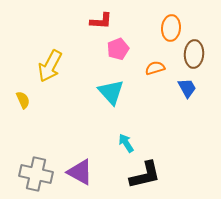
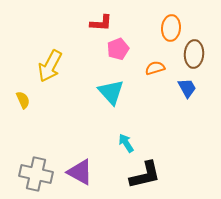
red L-shape: moved 2 px down
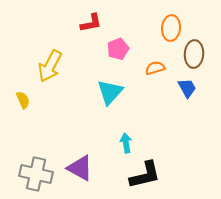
red L-shape: moved 10 px left; rotated 15 degrees counterclockwise
cyan triangle: moved 1 px left; rotated 24 degrees clockwise
cyan arrow: rotated 24 degrees clockwise
purple triangle: moved 4 px up
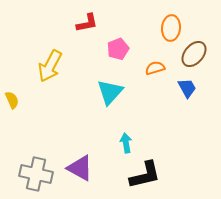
red L-shape: moved 4 px left
brown ellipse: rotated 36 degrees clockwise
yellow semicircle: moved 11 px left
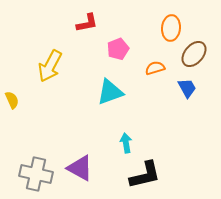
cyan triangle: rotated 28 degrees clockwise
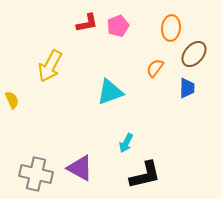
pink pentagon: moved 23 px up
orange semicircle: rotated 36 degrees counterclockwise
blue trapezoid: rotated 30 degrees clockwise
cyan arrow: rotated 144 degrees counterclockwise
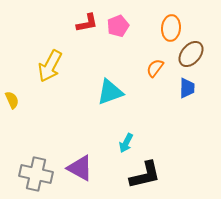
brown ellipse: moved 3 px left
